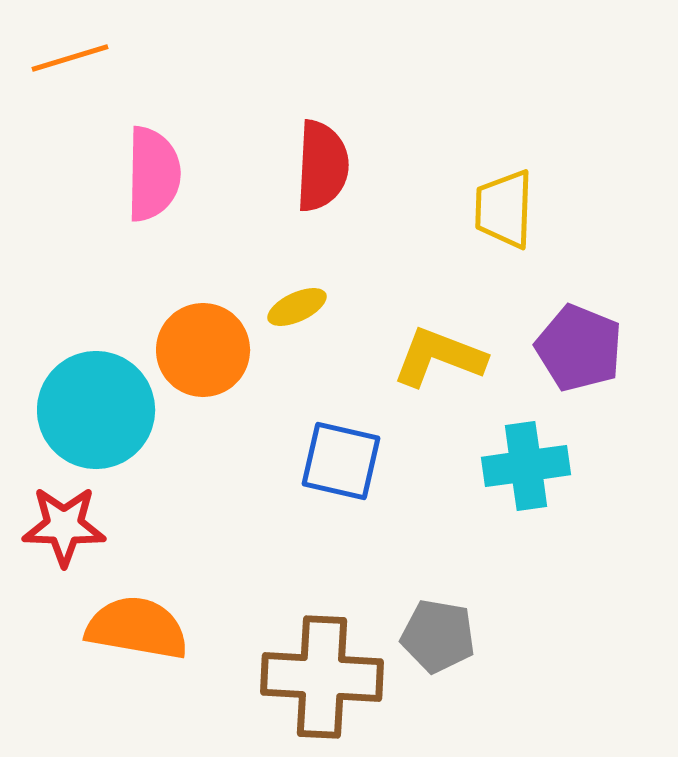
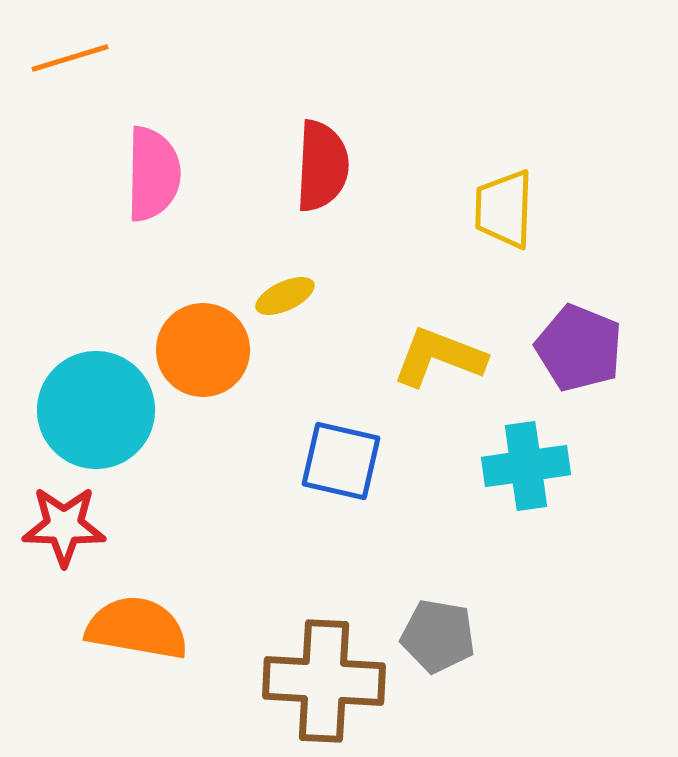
yellow ellipse: moved 12 px left, 11 px up
brown cross: moved 2 px right, 4 px down
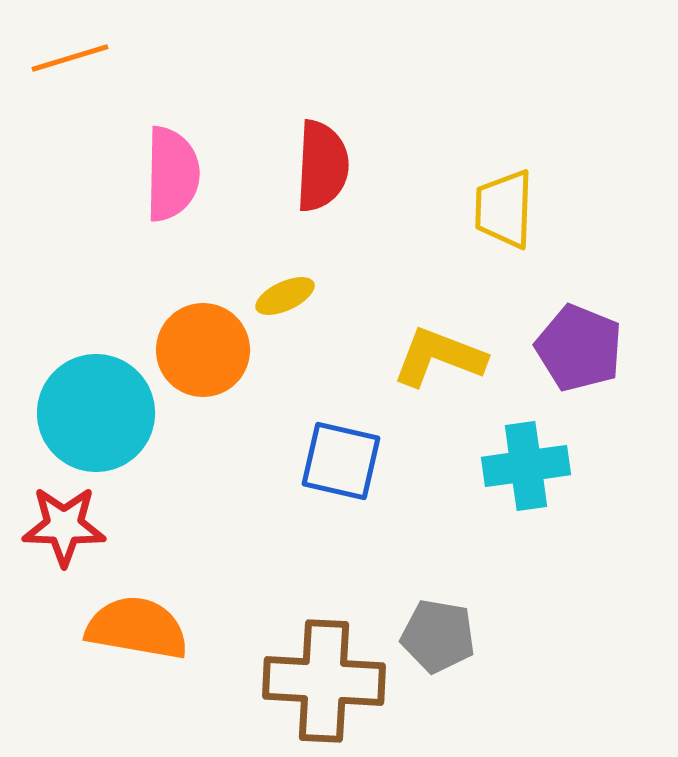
pink semicircle: moved 19 px right
cyan circle: moved 3 px down
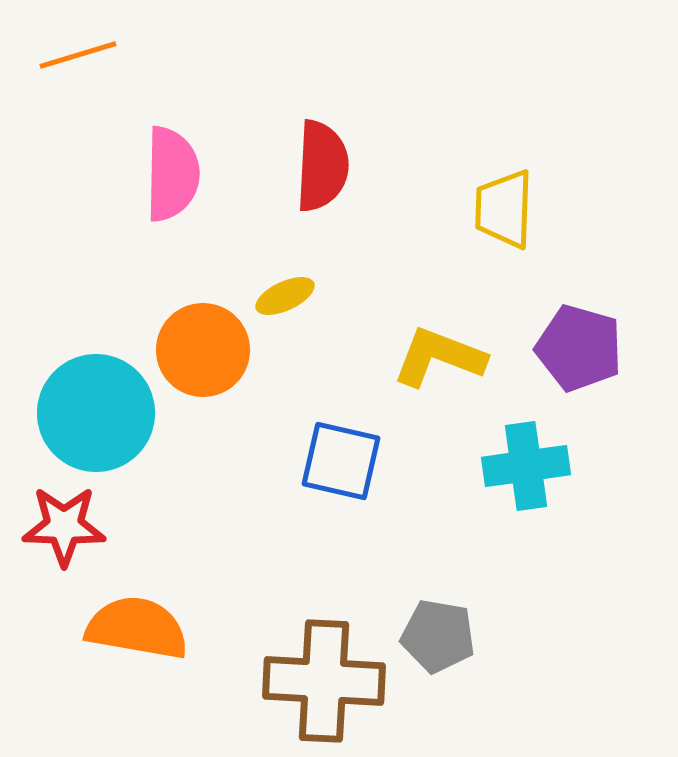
orange line: moved 8 px right, 3 px up
purple pentagon: rotated 6 degrees counterclockwise
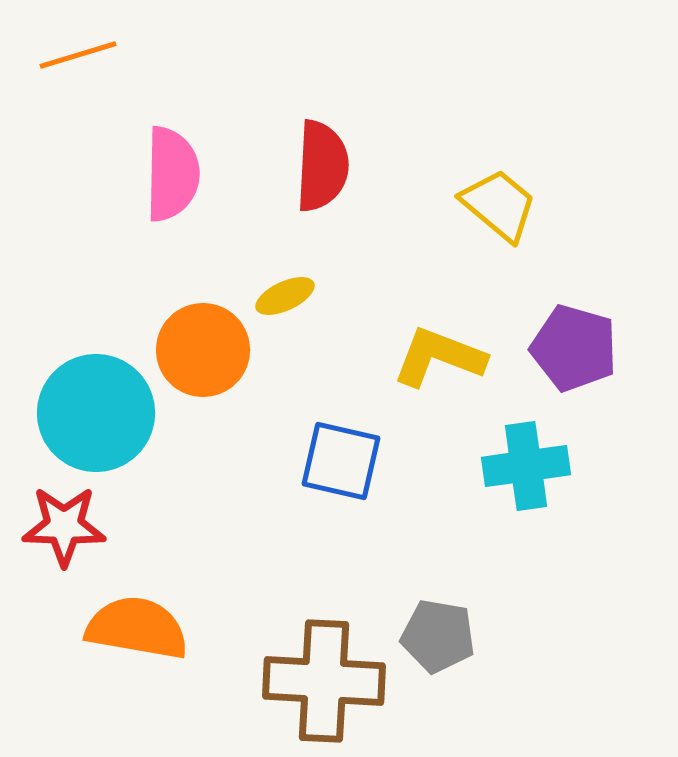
yellow trapezoid: moved 5 px left, 4 px up; rotated 128 degrees clockwise
purple pentagon: moved 5 px left
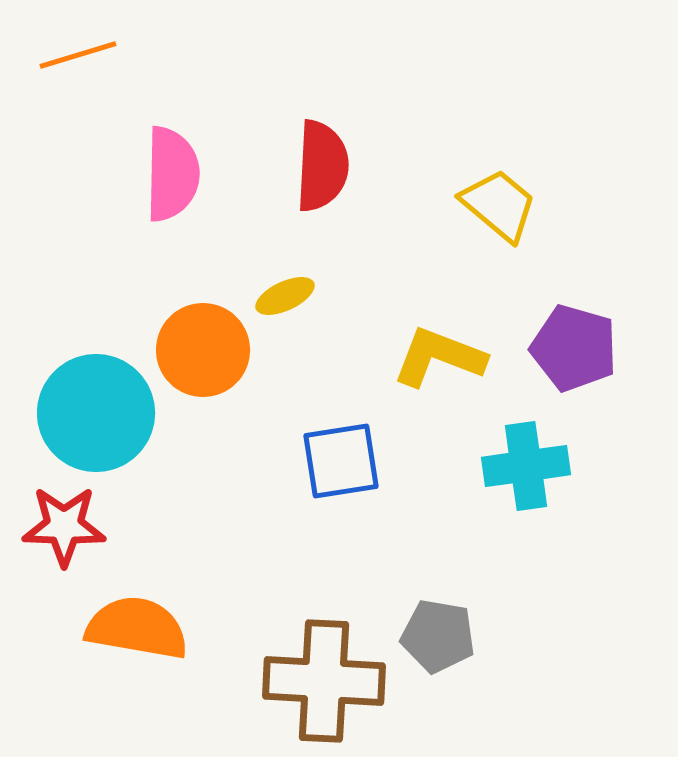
blue square: rotated 22 degrees counterclockwise
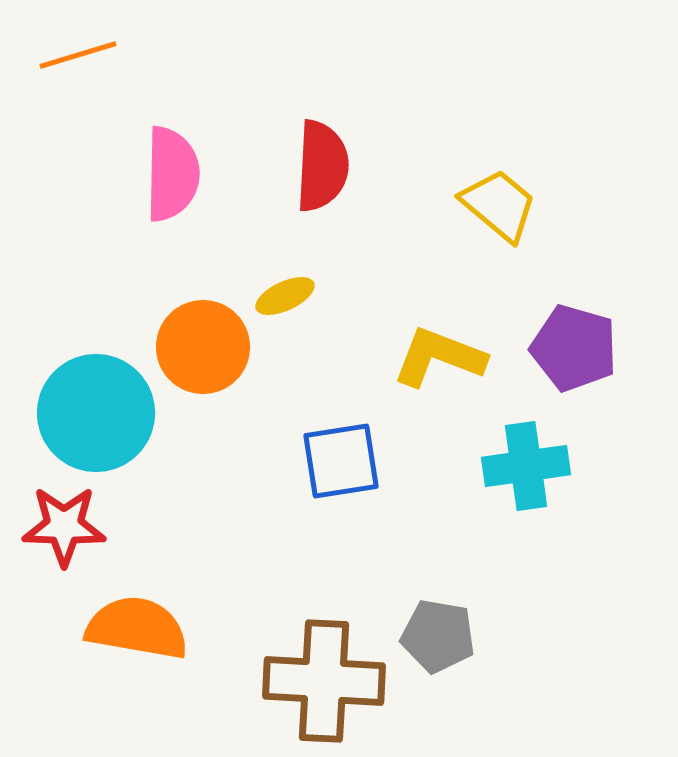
orange circle: moved 3 px up
